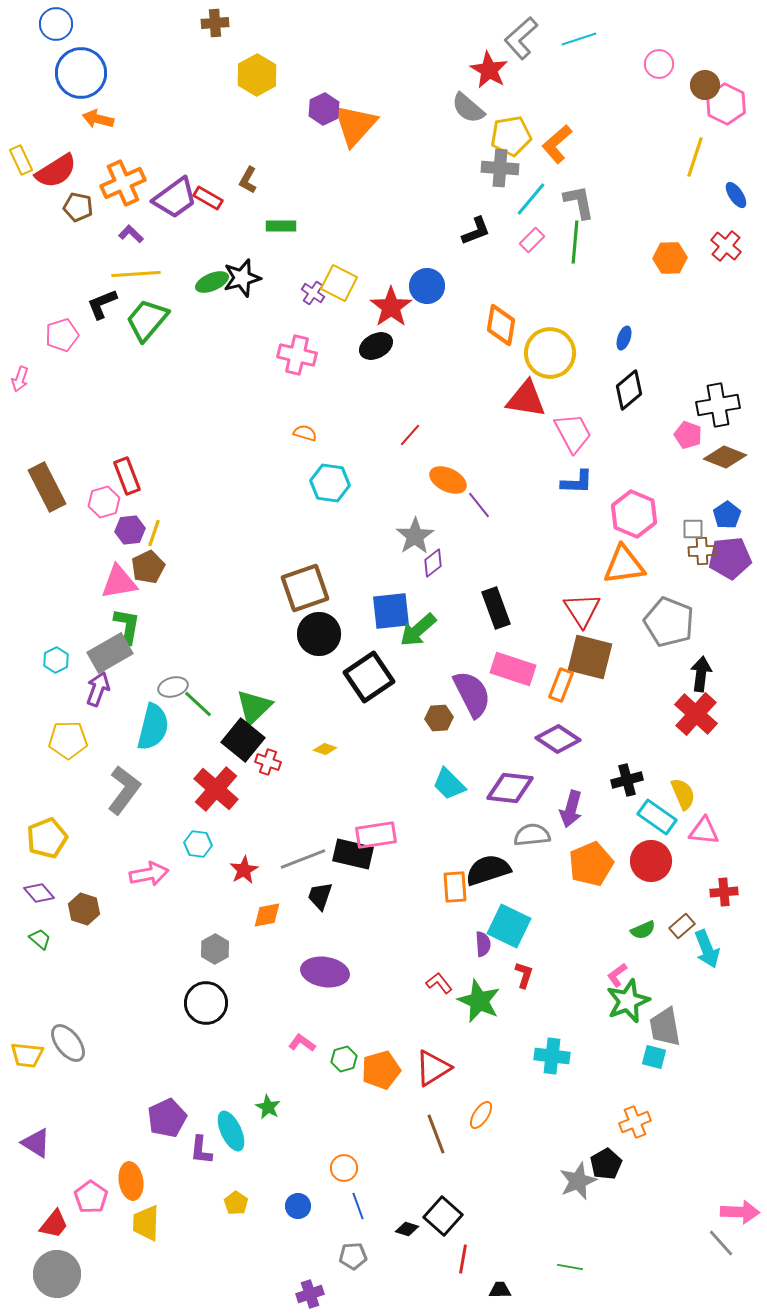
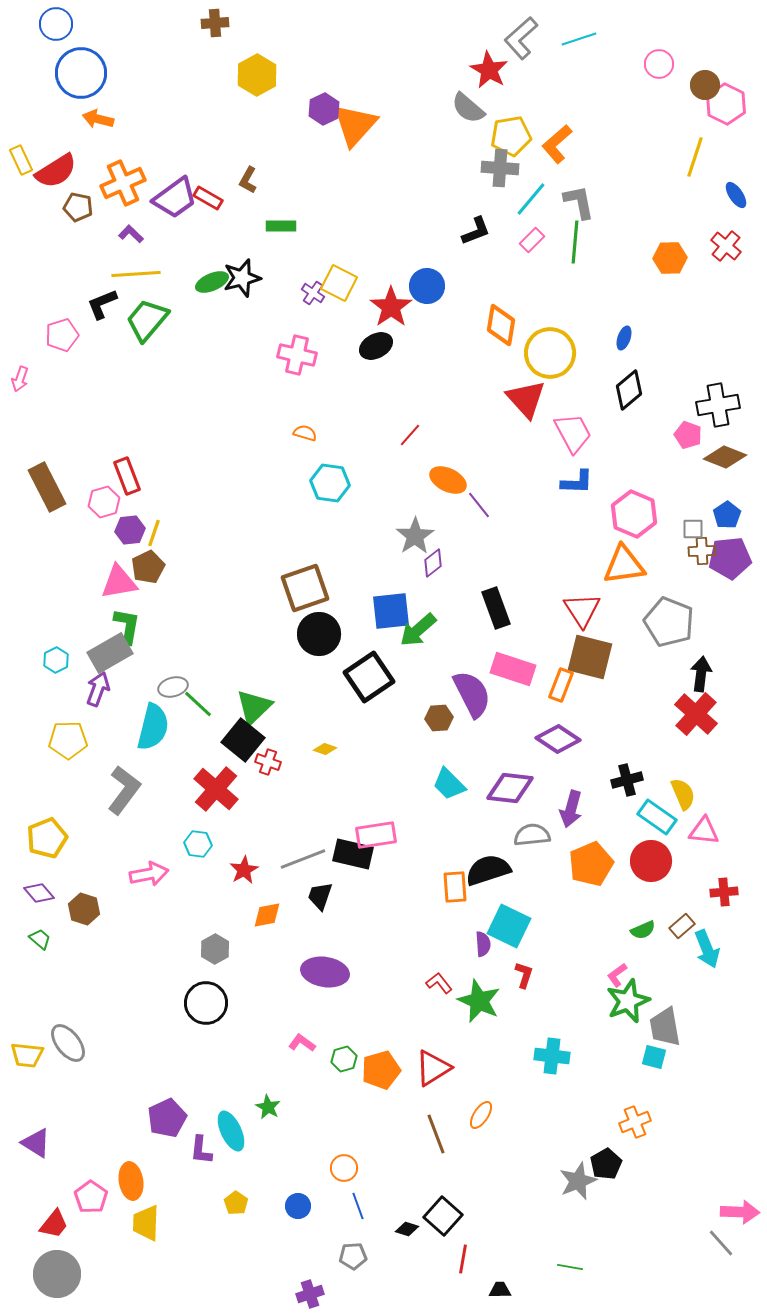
red triangle at (526, 399): rotated 39 degrees clockwise
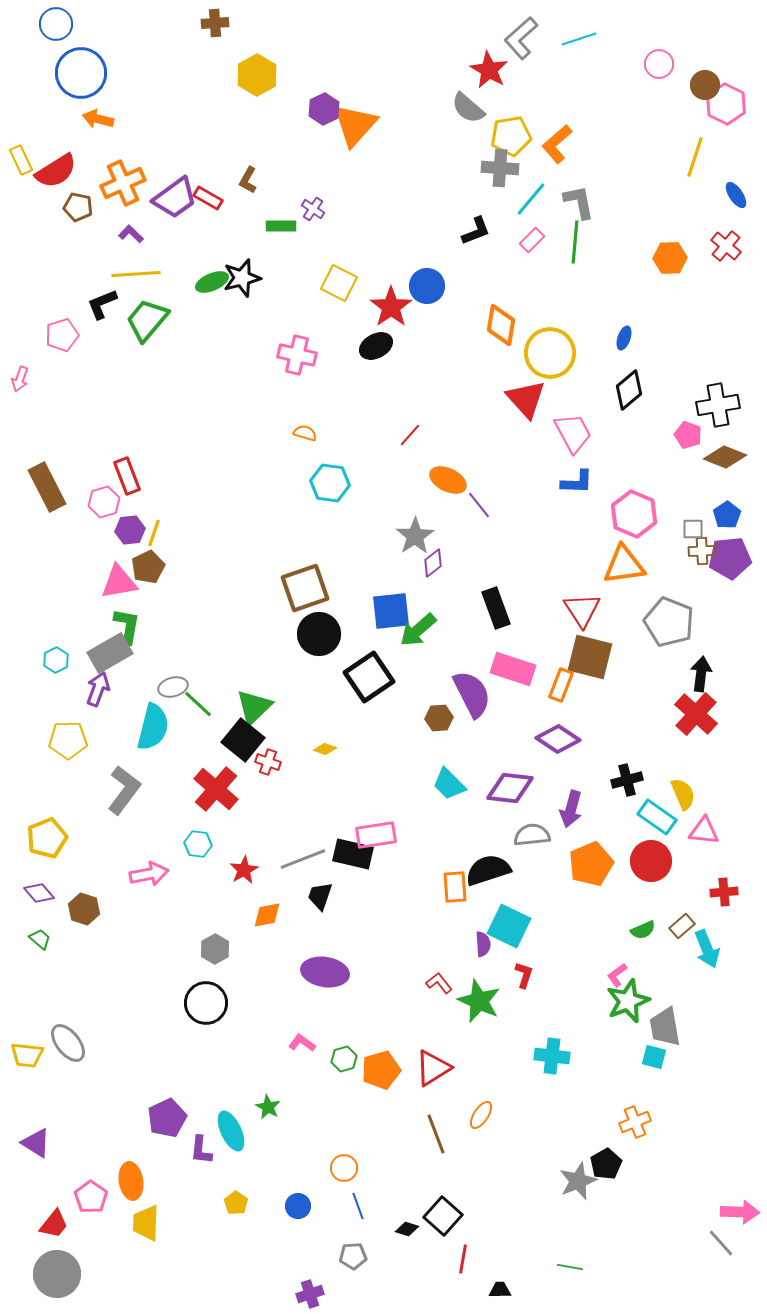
purple cross at (313, 293): moved 84 px up
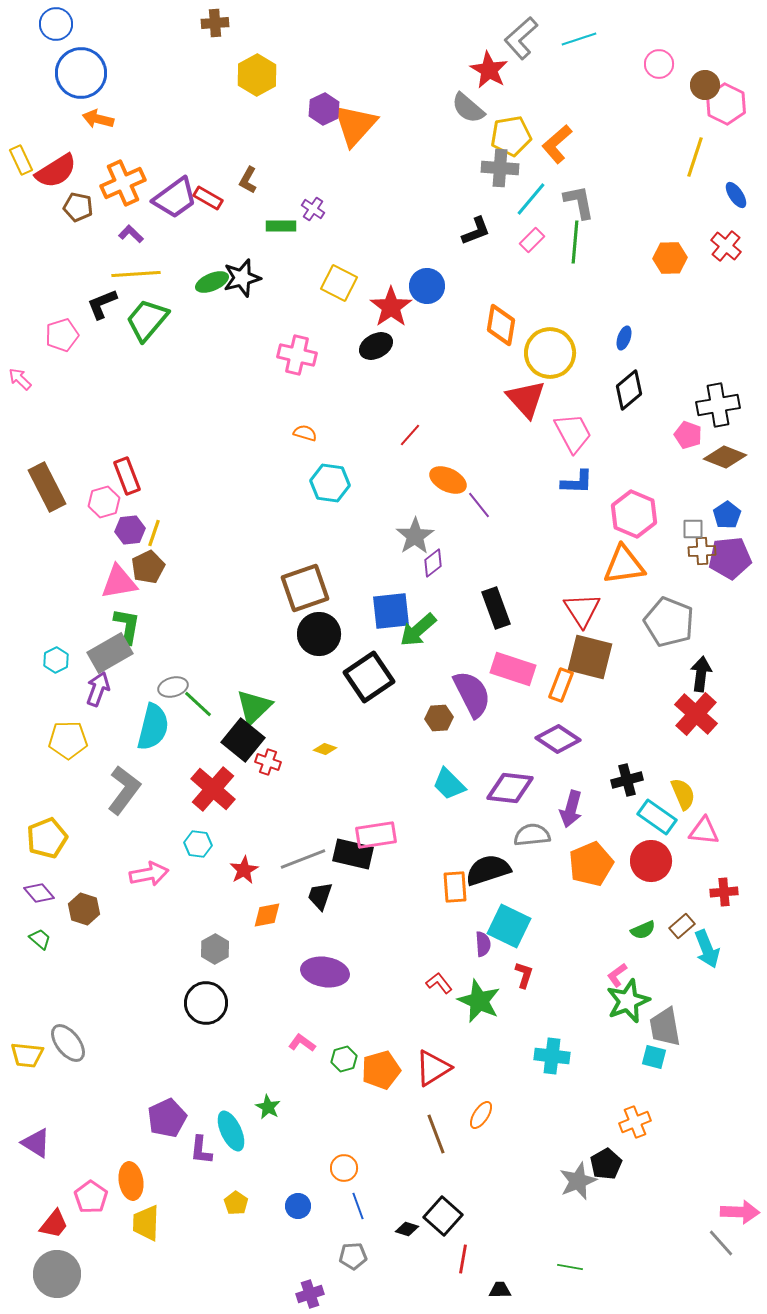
pink arrow at (20, 379): rotated 115 degrees clockwise
red cross at (216, 789): moved 3 px left
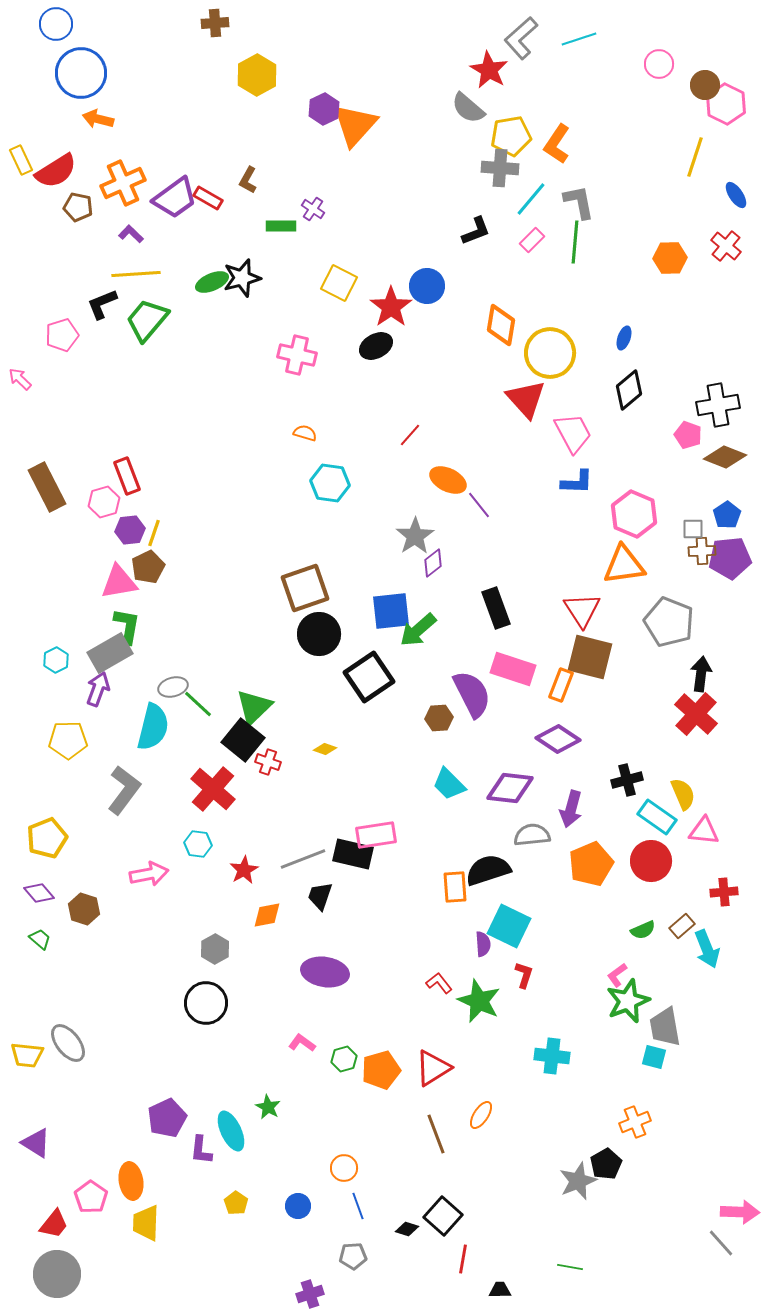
orange L-shape at (557, 144): rotated 15 degrees counterclockwise
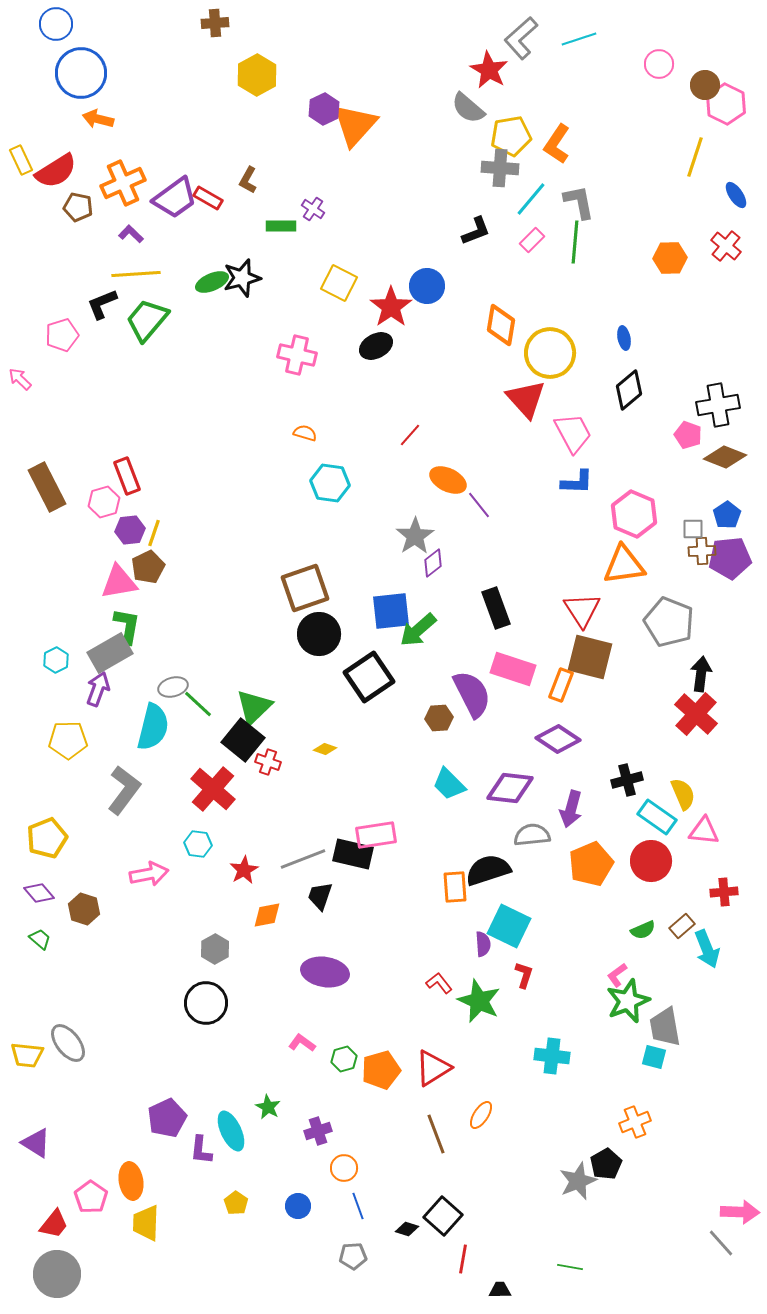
blue ellipse at (624, 338): rotated 30 degrees counterclockwise
purple cross at (310, 1294): moved 8 px right, 163 px up
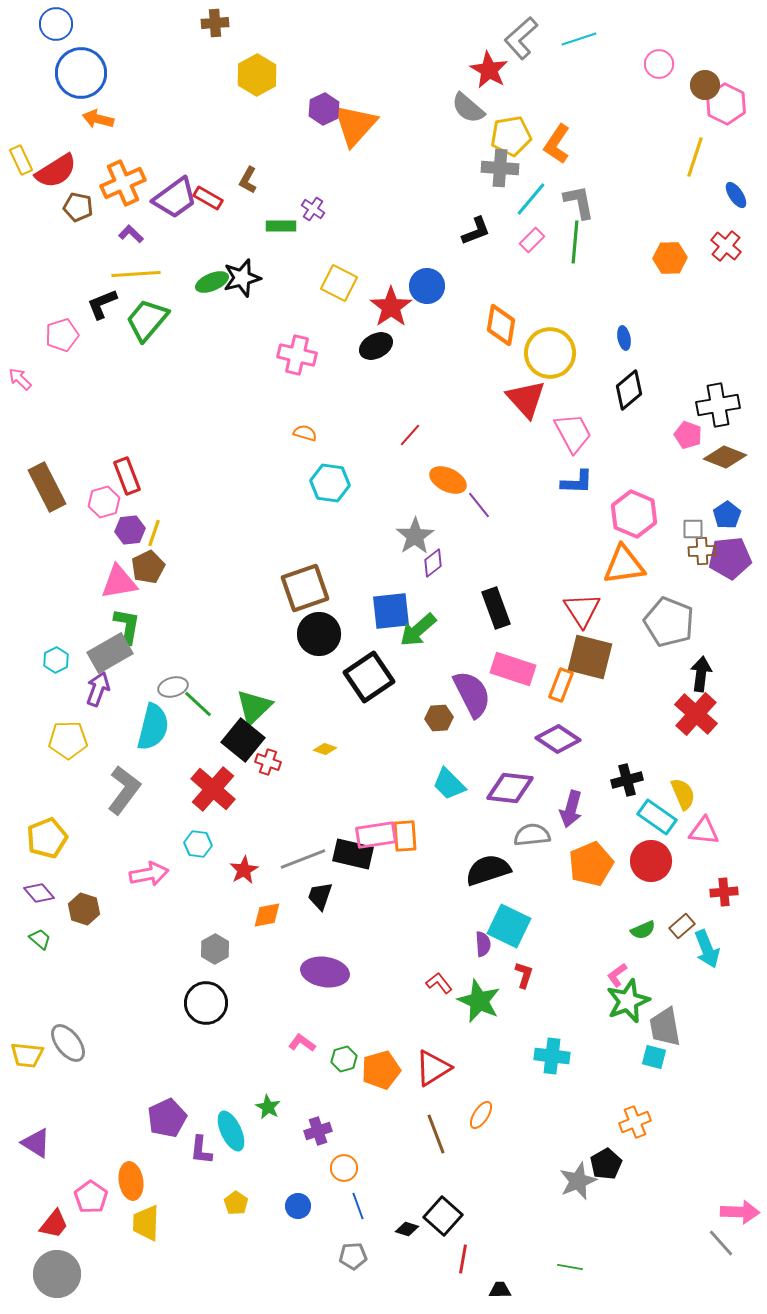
orange rectangle at (455, 887): moved 50 px left, 51 px up
